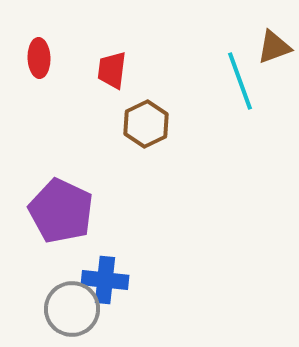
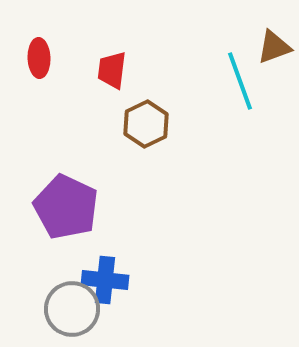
purple pentagon: moved 5 px right, 4 px up
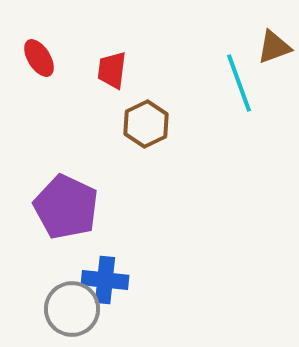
red ellipse: rotated 30 degrees counterclockwise
cyan line: moved 1 px left, 2 px down
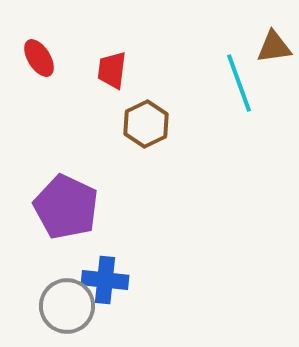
brown triangle: rotated 12 degrees clockwise
gray circle: moved 5 px left, 3 px up
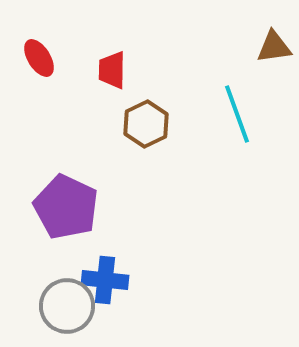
red trapezoid: rotated 6 degrees counterclockwise
cyan line: moved 2 px left, 31 px down
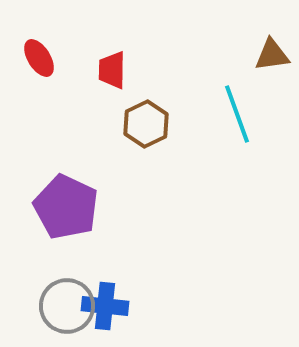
brown triangle: moved 2 px left, 8 px down
blue cross: moved 26 px down
